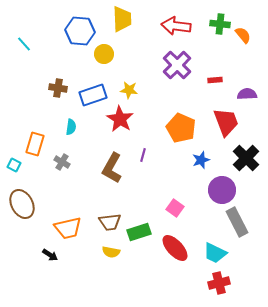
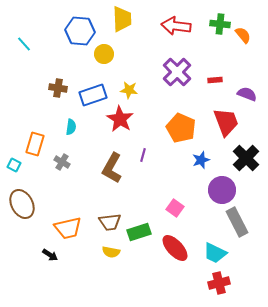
purple cross: moved 7 px down
purple semicircle: rotated 24 degrees clockwise
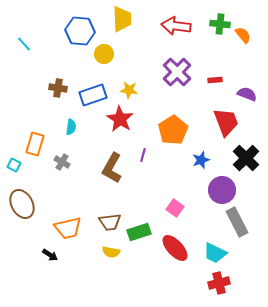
orange pentagon: moved 8 px left, 2 px down; rotated 16 degrees clockwise
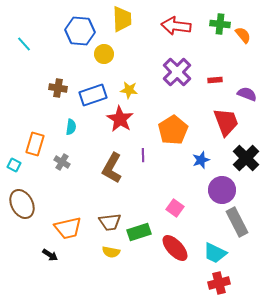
purple line: rotated 16 degrees counterclockwise
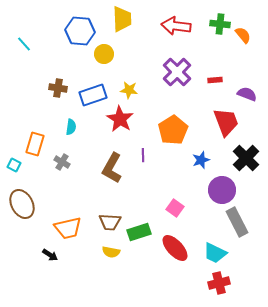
brown trapezoid: rotated 10 degrees clockwise
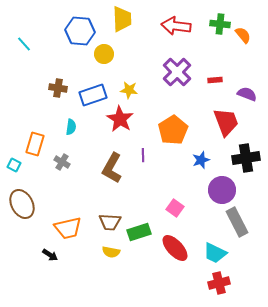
black cross: rotated 36 degrees clockwise
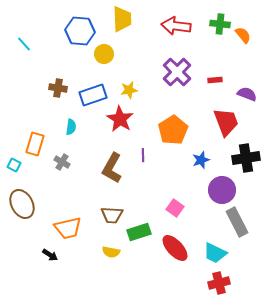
yellow star: rotated 18 degrees counterclockwise
brown trapezoid: moved 2 px right, 7 px up
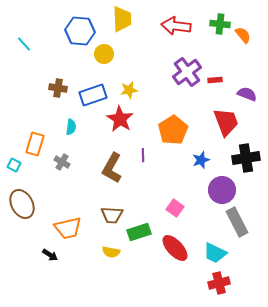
purple cross: moved 10 px right; rotated 8 degrees clockwise
